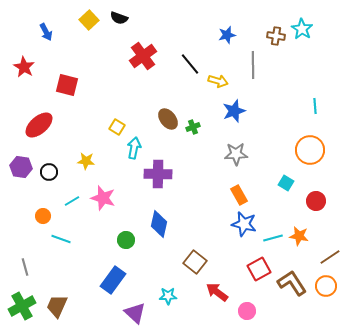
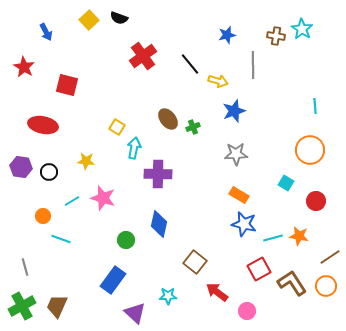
red ellipse at (39, 125): moved 4 px right; rotated 52 degrees clockwise
orange rectangle at (239, 195): rotated 30 degrees counterclockwise
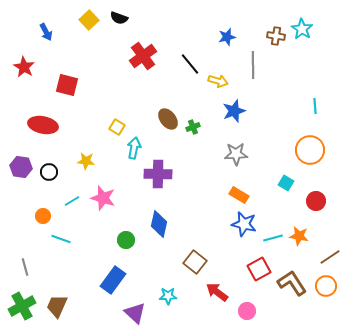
blue star at (227, 35): moved 2 px down
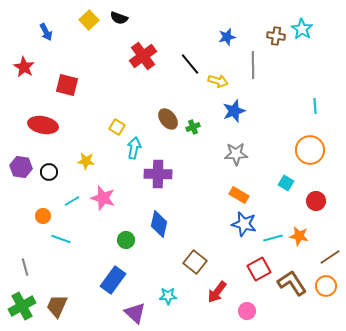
red arrow at (217, 292): rotated 90 degrees counterclockwise
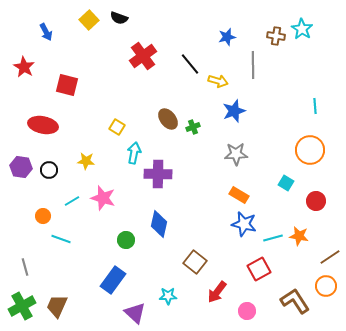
cyan arrow at (134, 148): moved 5 px down
black circle at (49, 172): moved 2 px up
brown L-shape at (292, 283): moved 3 px right, 18 px down
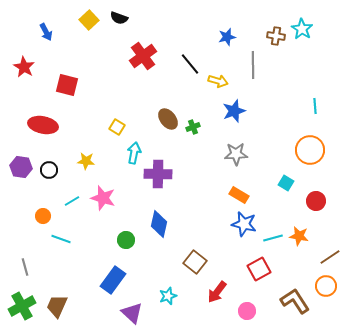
cyan star at (168, 296): rotated 18 degrees counterclockwise
purple triangle at (135, 313): moved 3 px left
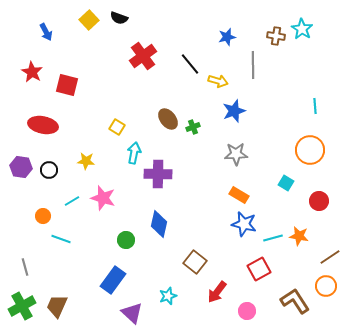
red star at (24, 67): moved 8 px right, 5 px down
red circle at (316, 201): moved 3 px right
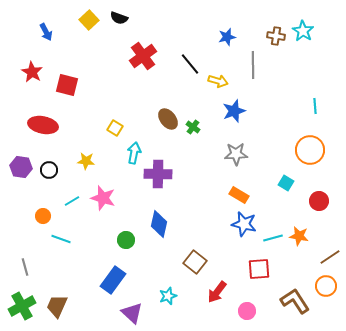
cyan star at (302, 29): moved 1 px right, 2 px down
yellow square at (117, 127): moved 2 px left, 1 px down
green cross at (193, 127): rotated 32 degrees counterclockwise
red square at (259, 269): rotated 25 degrees clockwise
